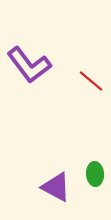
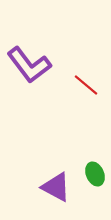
red line: moved 5 px left, 4 px down
green ellipse: rotated 20 degrees counterclockwise
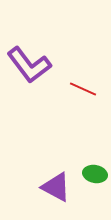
red line: moved 3 px left, 4 px down; rotated 16 degrees counterclockwise
green ellipse: rotated 55 degrees counterclockwise
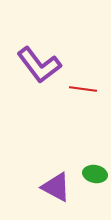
purple L-shape: moved 10 px right
red line: rotated 16 degrees counterclockwise
